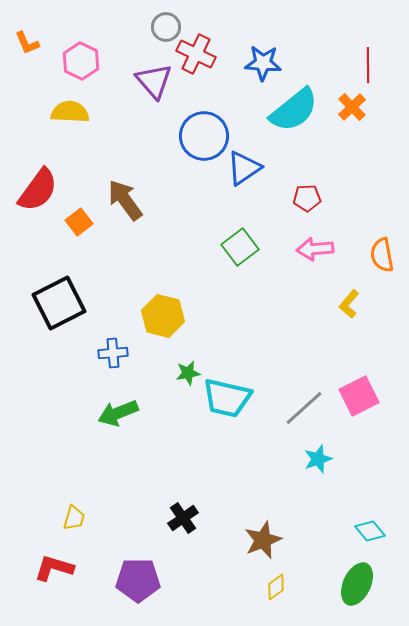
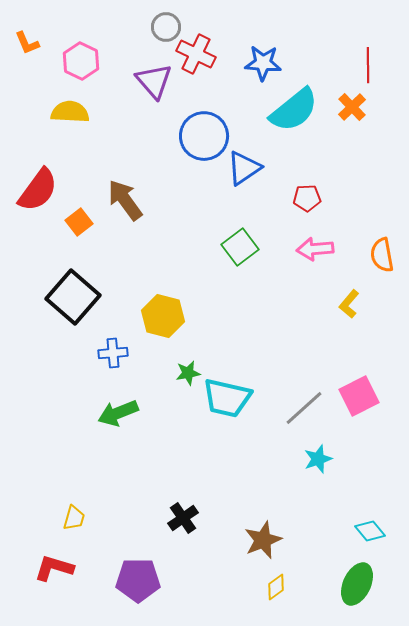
black square: moved 14 px right, 6 px up; rotated 22 degrees counterclockwise
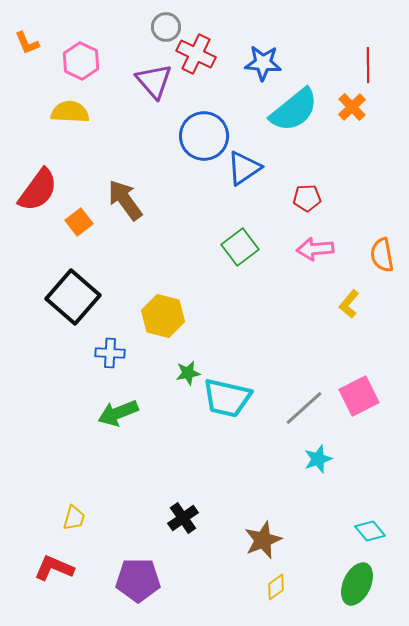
blue cross: moved 3 px left; rotated 8 degrees clockwise
red L-shape: rotated 6 degrees clockwise
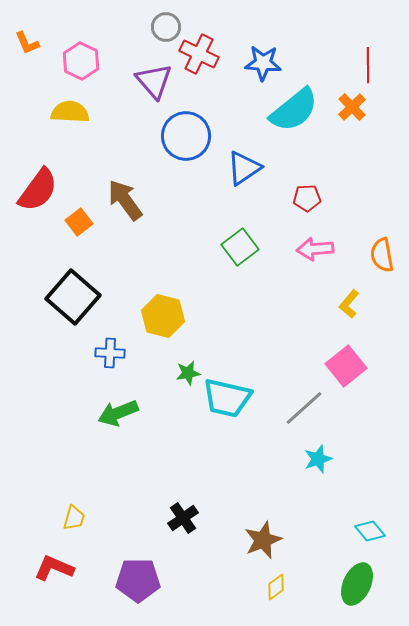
red cross: moved 3 px right
blue circle: moved 18 px left
pink square: moved 13 px left, 30 px up; rotated 12 degrees counterclockwise
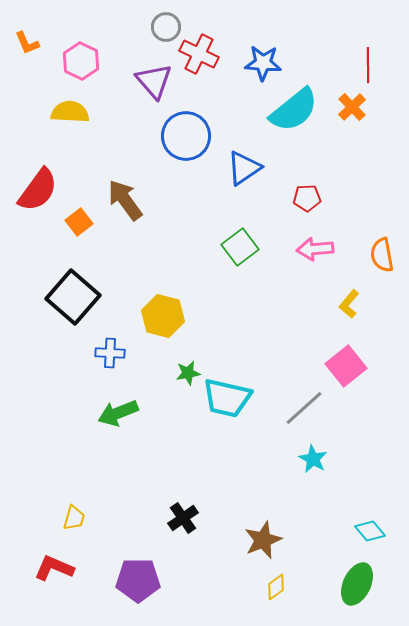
cyan star: moved 5 px left; rotated 24 degrees counterclockwise
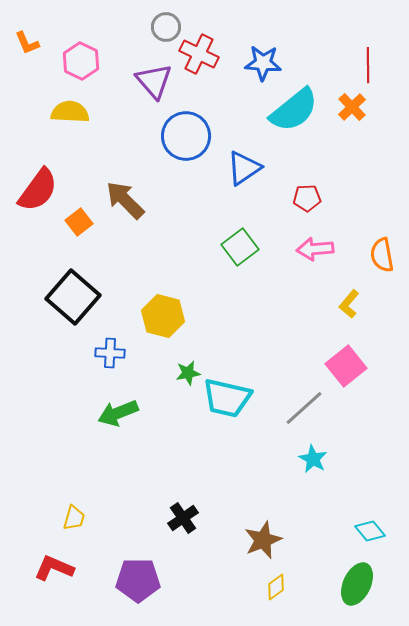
brown arrow: rotated 9 degrees counterclockwise
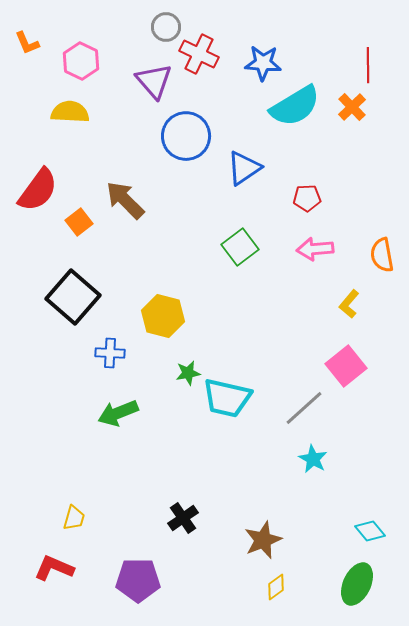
cyan semicircle: moved 1 px right, 4 px up; rotated 8 degrees clockwise
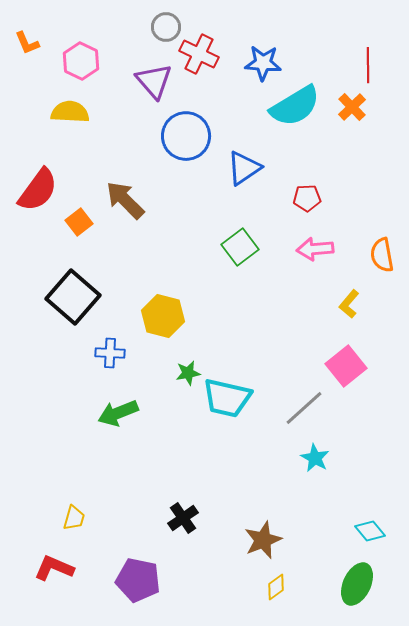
cyan star: moved 2 px right, 1 px up
purple pentagon: rotated 12 degrees clockwise
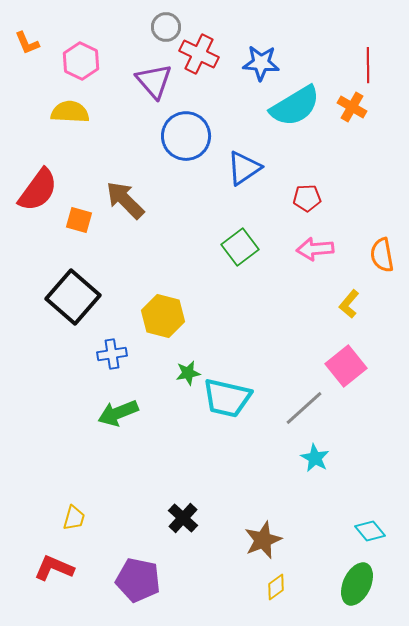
blue star: moved 2 px left
orange cross: rotated 16 degrees counterclockwise
orange square: moved 2 px up; rotated 36 degrees counterclockwise
blue cross: moved 2 px right, 1 px down; rotated 12 degrees counterclockwise
black cross: rotated 12 degrees counterclockwise
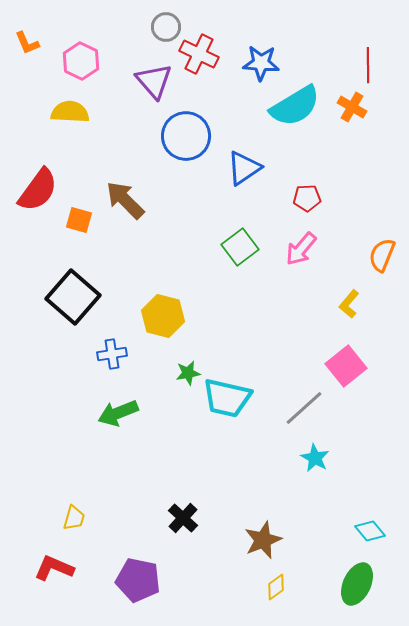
pink arrow: moved 14 px left; rotated 45 degrees counterclockwise
orange semicircle: rotated 32 degrees clockwise
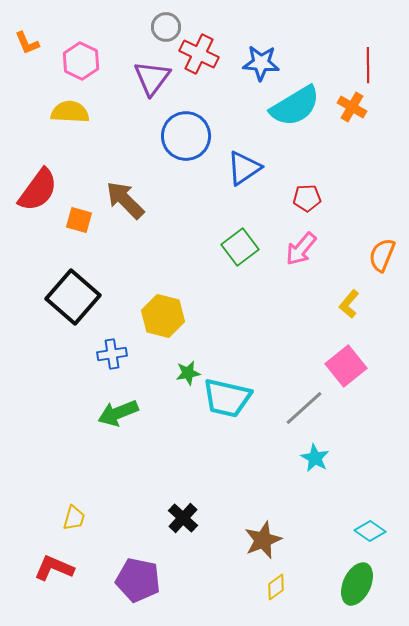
purple triangle: moved 2 px left, 3 px up; rotated 18 degrees clockwise
cyan diamond: rotated 16 degrees counterclockwise
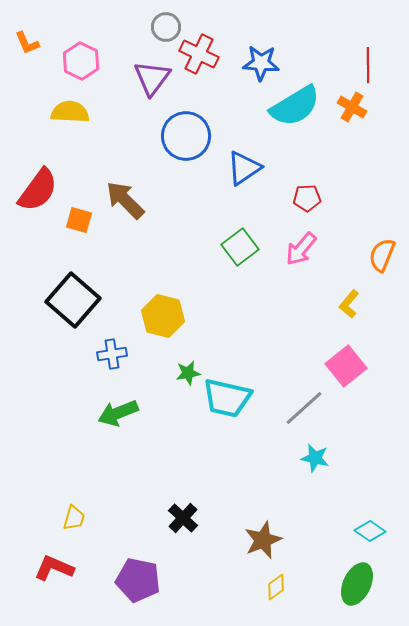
black square: moved 3 px down
cyan star: rotated 16 degrees counterclockwise
